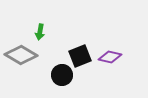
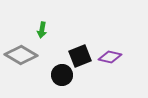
green arrow: moved 2 px right, 2 px up
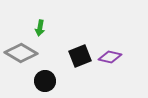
green arrow: moved 2 px left, 2 px up
gray diamond: moved 2 px up
black circle: moved 17 px left, 6 px down
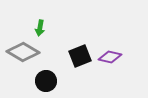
gray diamond: moved 2 px right, 1 px up
black circle: moved 1 px right
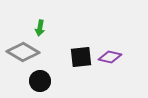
black square: moved 1 px right, 1 px down; rotated 15 degrees clockwise
black circle: moved 6 px left
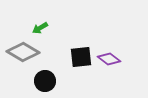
green arrow: rotated 49 degrees clockwise
purple diamond: moved 1 px left, 2 px down; rotated 25 degrees clockwise
black circle: moved 5 px right
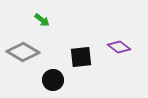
green arrow: moved 2 px right, 8 px up; rotated 112 degrees counterclockwise
purple diamond: moved 10 px right, 12 px up
black circle: moved 8 px right, 1 px up
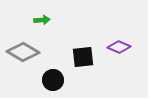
green arrow: rotated 42 degrees counterclockwise
purple diamond: rotated 15 degrees counterclockwise
black square: moved 2 px right
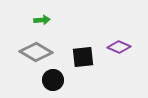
gray diamond: moved 13 px right
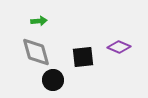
green arrow: moved 3 px left, 1 px down
gray diamond: rotated 44 degrees clockwise
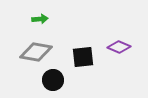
green arrow: moved 1 px right, 2 px up
gray diamond: rotated 64 degrees counterclockwise
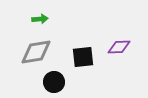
purple diamond: rotated 25 degrees counterclockwise
gray diamond: rotated 20 degrees counterclockwise
black circle: moved 1 px right, 2 px down
